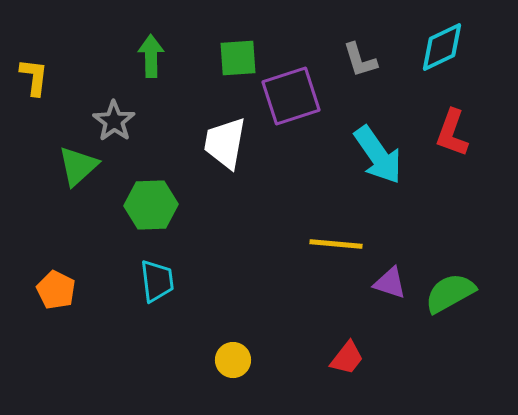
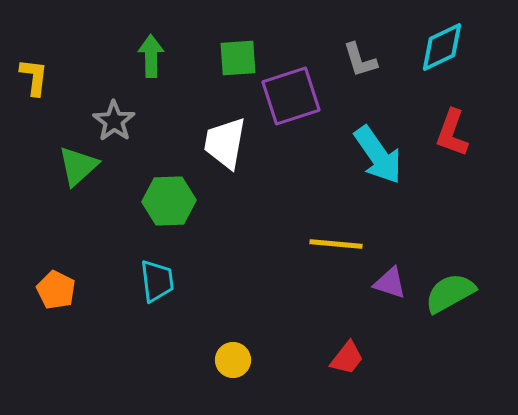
green hexagon: moved 18 px right, 4 px up
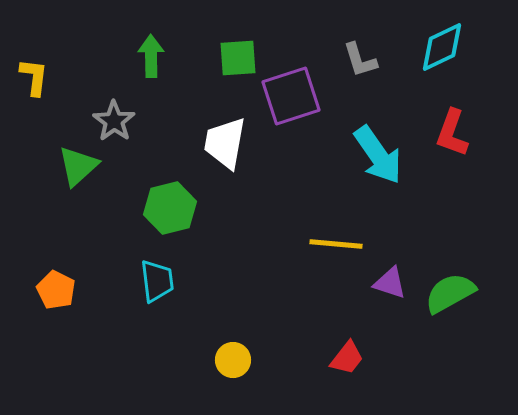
green hexagon: moved 1 px right, 7 px down; rotated 12 degrees counterclockwise
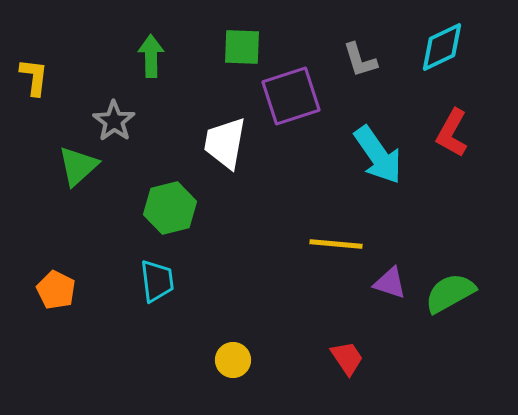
green square: moved 4 px right, 11 px up; rotated 6 degrees clockwise
red L-shape: rotated 9 degrees clockwise
red trapezoid: rotated 72 degrees counterclockwise
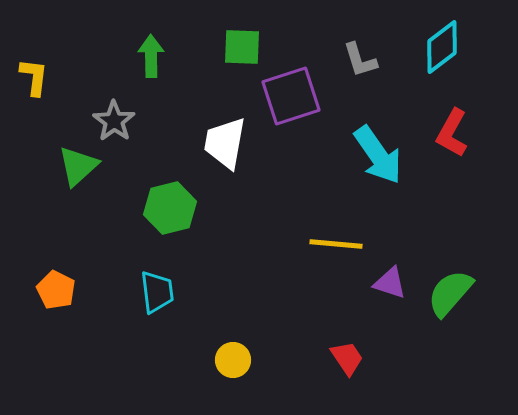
cyan diamond: rotated 12 degrees counterclockwise
cyan trapezoid: moved 11 px down
green semicircle: rotated 20 degrees counterclockwise
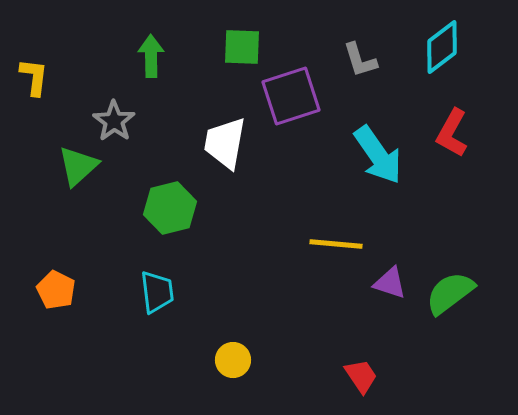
green semicircle: rotated 12 degrees clockwise
red trapezoid: moved 14 px right, 18 px down
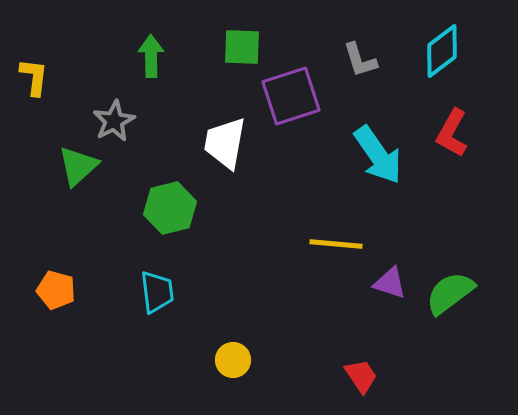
cyan diamond: moved 4 px down
gray star: rotated 9 degrees clockwise
orange pentagon: rotated 12 degrees counterclockwise
